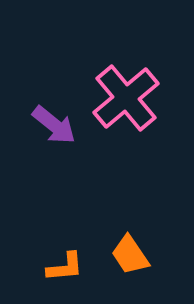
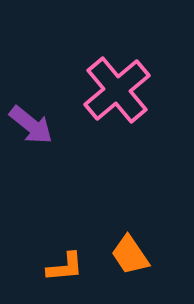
pink cross: moved 9 px left, 8 px up
purple arrow: moved 23 px left
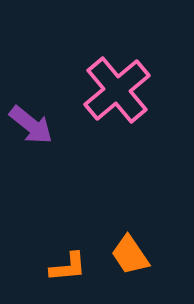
orange L-shape: moved 3 px right
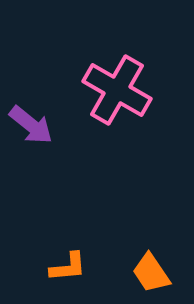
pink cross: rotated 20 degrees counterclockwise
orange trapezoid: moved 21 px right, 18 px down
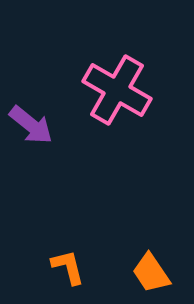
orange L-shape: rotated 99 degrees counterclockwise
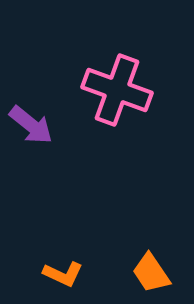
pink cross: rotated 10 degrees counterclockwise
orange L-shape: moved 5 px left, 7 px down; rotated 129 degrees clockwise
